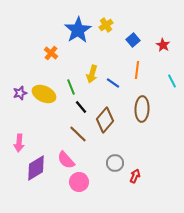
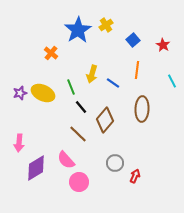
yellow ellipse: moved 1 px left, 1 px up
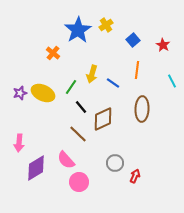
orange cross: moved 2 px right
green line: rotated 56 degrees clockwise
brown diamond: moved 2 px left, 1 px up; rotated 25 degrees clockwise
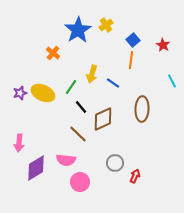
orange line: moved 6 px left, 10 px up
pink semicircle: rotated 42 degrees counterclockwise
pink circle: moved 1 px right
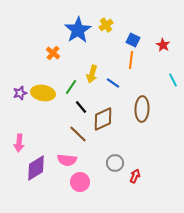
blue square: rotated 24 degrees counterclockwise
cyan line: moved 1 px right, 1 px up
yellow ellipse: rotated 15 degrees counterclockwise
pink semicircle: moved 1 px right
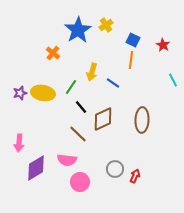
yellow arrow: moved 2 px up
brown ellipse: moved 11 px down
gray circle: moved 6 px down
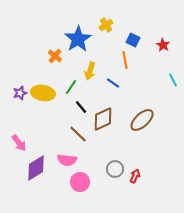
blue star: moved 9 px down
orange cross: moved 2 px right, 3 px down
orange line: moved 6 px left; rotated 18 degrees counterclockwise
yellow arrow: moved 2 px left, 1 px up
brown ellipse: rotated 45 degrees clockwise
pink arrow: rotated 42 degrees counterclockwise
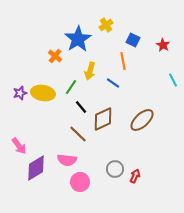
orange line: moved 2 px left, 1 px down
pink arrow: moved 3 px down
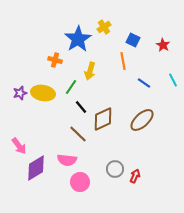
yellow cross: moved 2 px left, 2 px down
orange cross: moved 4 px down; rotated 24 degrees counterclockwise
blue line: moved 31 px right
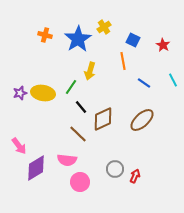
orange cross: moved 10 px left, 25 px up
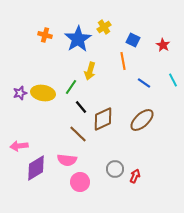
pink arrow: rotated 120 degrees clockwise
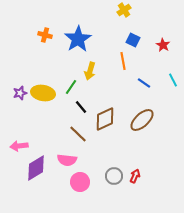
yellow cross: moved 20 px right, 17 px up
brown diamond: moved 2 px right
gray circle: moved 1 px left, 7 px down
